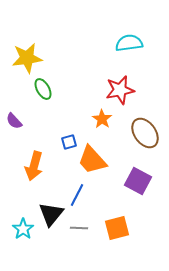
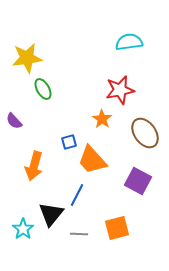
cyan semicircle: moved 1 px up
gray line: moved 6 px down
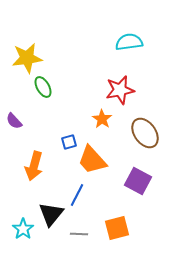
green ellipse: moved 2 px up
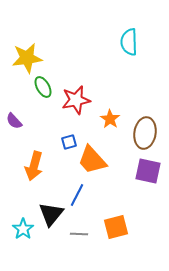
cyan semicircle: rotated 84 degrees counterclockwise
red star: moved 44 px left, 10 px down
orange star: moved 8 px right
brown ellipse: rotated 44 degrees clockwise
purple square: moved 10 px right, 10 px up; rotated 16 degrees counterclockwise
orange square: moved 1 px left, 1 px up
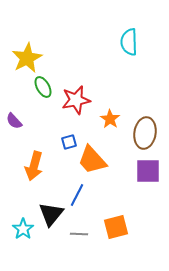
yellow star: rotated 20 degrees counterclockwise
purple square: rotated 12 degrees counterclockwise
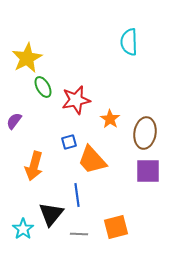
purple semicircle: rotated 78 degrees clockwise
blue line: rotated 35 degrees counterclockwise
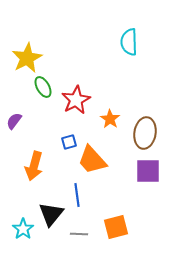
red star: rotated 16 degrees counterclockwise
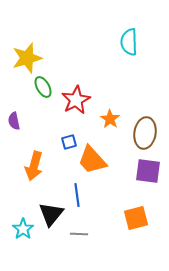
yellow star: rotated 12 degrees clockwise
purple semicircle: rotated 48 degrees counterclockwise
purple square: rotated 8 degrees clockwise
orange square: moved 20 px right, 9 px up
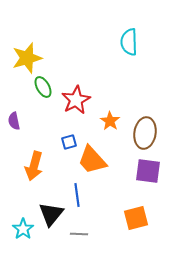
orange star: moved 2 px down
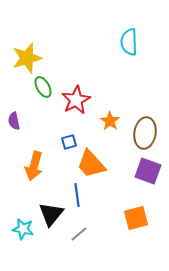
orange trapezoid: moved 1 px left, 4 px down
purple square: rotated 12 degrees clockwise
cyan star: rotated 25 degrees counterclockwise
gray line: rotated 42 degrees counterclockwise
